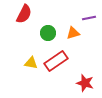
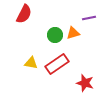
green circle: moved 7 px right, 2 px down
red rectangle: moved 1 px right, 3 px down
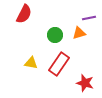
orange triangle: moved 6 px right
red rectangle: moved 2 px right; rotated 20 degrees counterclockwise
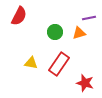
red semicircle: moved 5 px left, 2 px down
green circle: moved 3 px up
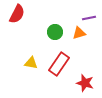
red semicircle: moved 2 px left, 2 px up
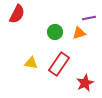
red star: rotated 30 degrees clockwise
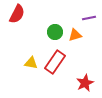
orange triangle: moved 4 px left, 2 px down
red rectangle: moved 4 px left, 2 px up
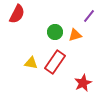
purple line: moved 2 px up; rotated 40 degrees counterclockwise
red star: moved 2 px left
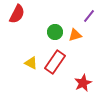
yellow triangle: rotated 16 degrees clockwise
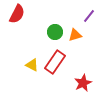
yellow triangle: moved 1 px right, 2 px down
